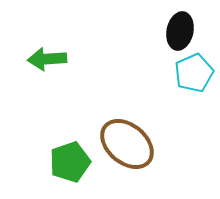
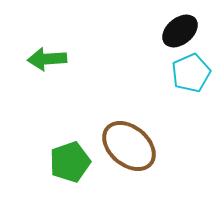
black ellipse: rotated 39 degrees clockwise
cyan pentagon: moved 3 px left
brown ellipse: moved 2 px right, 2 px down
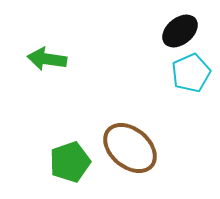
green arrow: rotated 12 degrees clockwise
brown ellipse: moved 1 px right, 2 px down
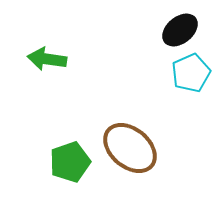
black ellipse: moved 1 px up
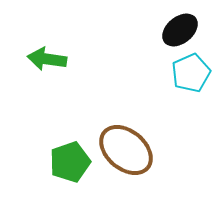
brown ellipse: moved 4 px left, 2 px down
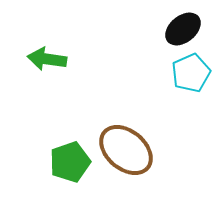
black ellipse: moved 3 px right, 1 px up
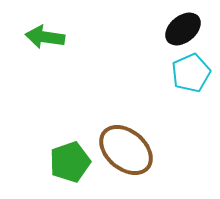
green arrow: moved 2 px left, 22 px up
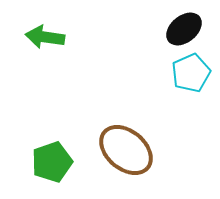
black ellipse: moved 1 px right
green pentagon: moved 18 px left
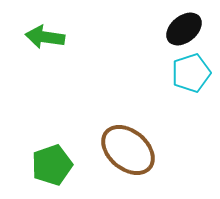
cyan pentagon: rotated 6 degrees clockwise
brown ellipse: moved 2 px right
green pentagon: moved 3 px down
